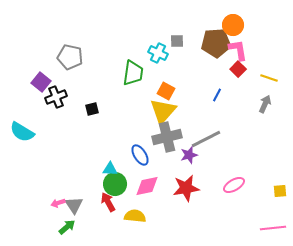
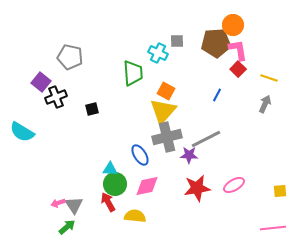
green trapezoid: rotated 12 degrees counterclockwise
purple star: rotated 18 degrees clockwise
red star: moved 11 px right
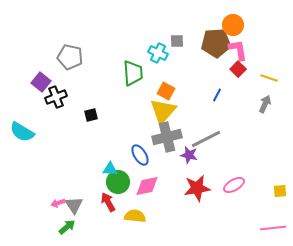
black square: moved 1 px left, 6 px down
purple star: rotated 12 degrees clockwise
green circle: moved 3 px right, 2 px up
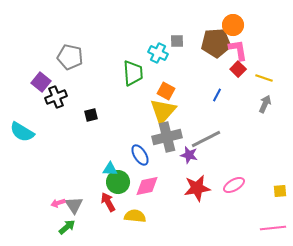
yellow line: moved 5 px left
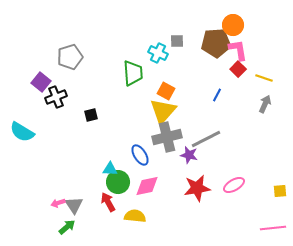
gray pentagon: rotated 30 degrees counterclockwise
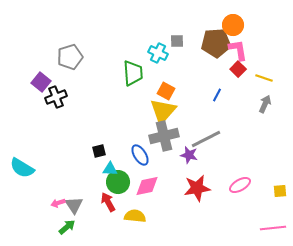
black square: moved 8 px right, 36 px down
cyan semicircle: moved 36 px down
gray cross: moved 3 px left, 1 px up
pink ellipse: moved 6 px right
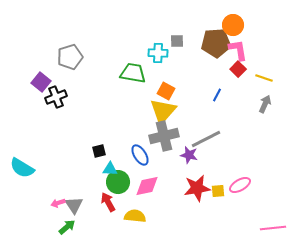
cyan cross: rotated 24 degrees counterclockwise
green trapezoid: rotated 76 degrees counterclockwise
yellow square: moved 62 px left
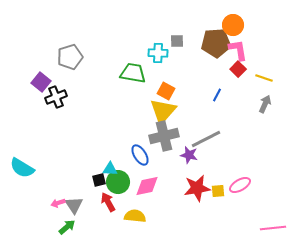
black square: moved 29 px down
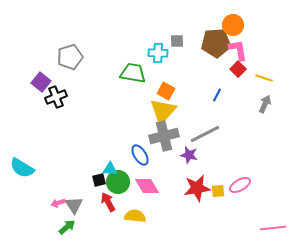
gray line: moved 1 px left, 5 px up
pink diamond: rotated 70 degrees clockwise
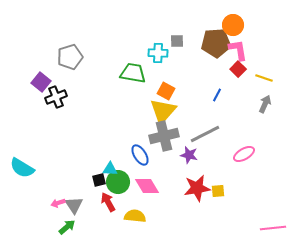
pink ellipse: moved 4 px right, 31 px up
